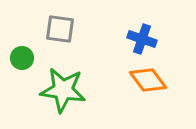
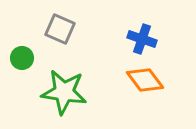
gray square: rotated 16 degrees clockwise
orange diamond: moved 3 px left
green star: moved 1 px right, 2 px down
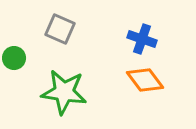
green circle: moved 8 px left
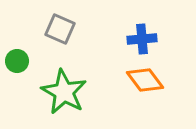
blue cross: rotated 24 degrees counterclockwise
green circle: moved 3 px right, 3 px down
green star: rotated 21 degrees clockwise
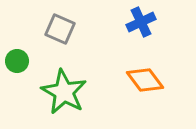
blue cross: moved 1 px left, 17 px up; rotated 20 degrees counterclockwise
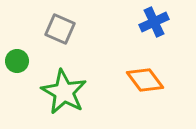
blue cross: moved 13 px right
